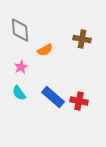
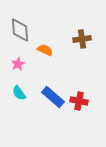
brown cross: rotated 18 degrees counterclockwise
orange semicircle: rotated 126 degrees counterclockwise
pink star: moved 3 px left, 3 px up
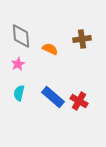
gray diamond: moved 1 px right, 6 px down
orange semicircle: moved 5 px right, 1 px up
cyan semicircle: rotated 49 degrees clockwise
red cross: rotated 18 degrees clockwise
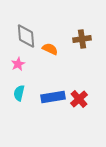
gray diamond: moved 5 px right
blue rectangle: rotated 50 degrees counterclockwise
red cross: moved 2 px up; rotated 18 degrees clockwise
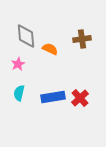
red cross: moved 1 px right, 1 px up
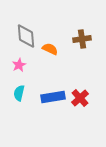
pink star: moved 1 px right, 1 px down
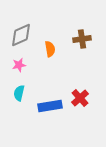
gray diamond: moved 5 px left, 1 px up; rotated 70 degrees clockwise
orange semicircle: rotated 56 degrees clockwise
pink star: rotated 16 degrees clockwise
blue rectangle: moved 3 px left, 9 px down
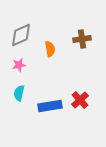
red cross: moved 2 px down
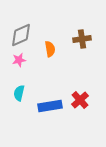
pink star: moved 5 px up
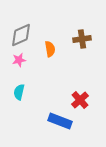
cyan semicircle: moved 1 px up
blue rectangle: moved 10 px right, 15 px down; rotated 30 degrees clockwise
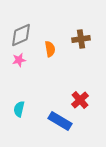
brown cross: moved 1 px left
cyan semicircle: moved 17 px down
blue rectangle: rotated 10 degrees clockwise
